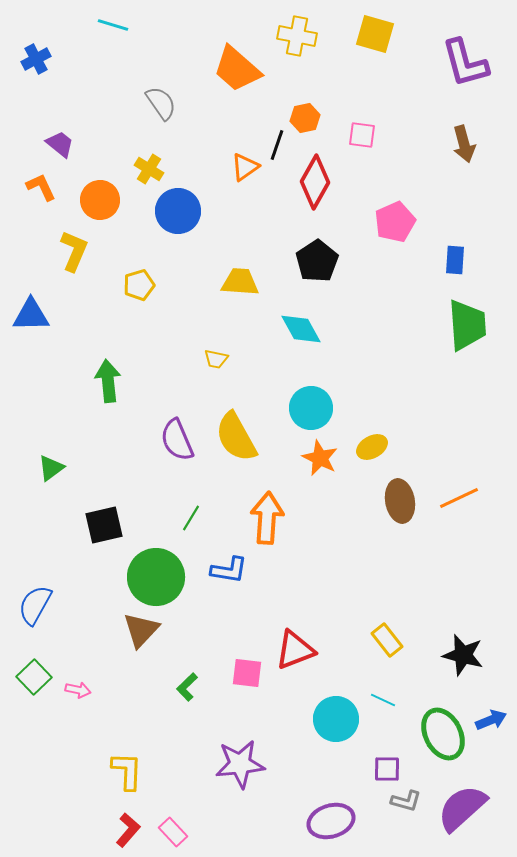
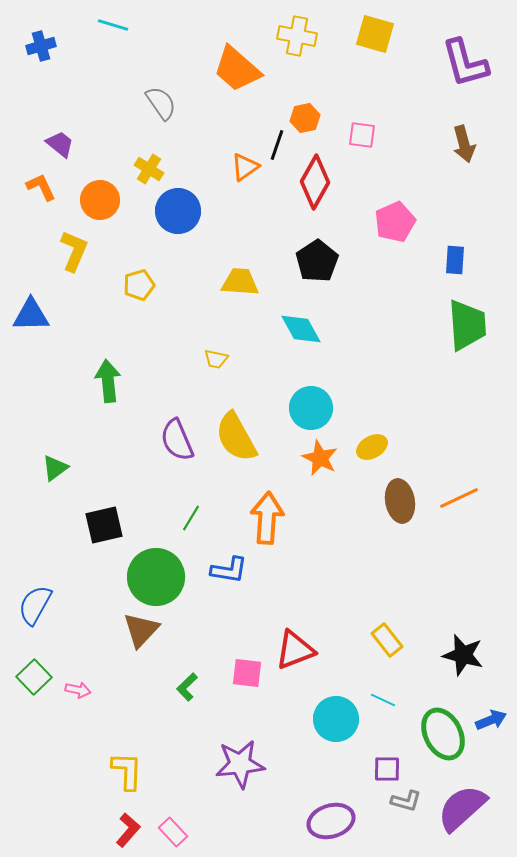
blue cross at (36, 59): moved 5 px right, 13 px up; rotated 12 degrees clockwise
green triangle at (51, 468): moved 4 px right
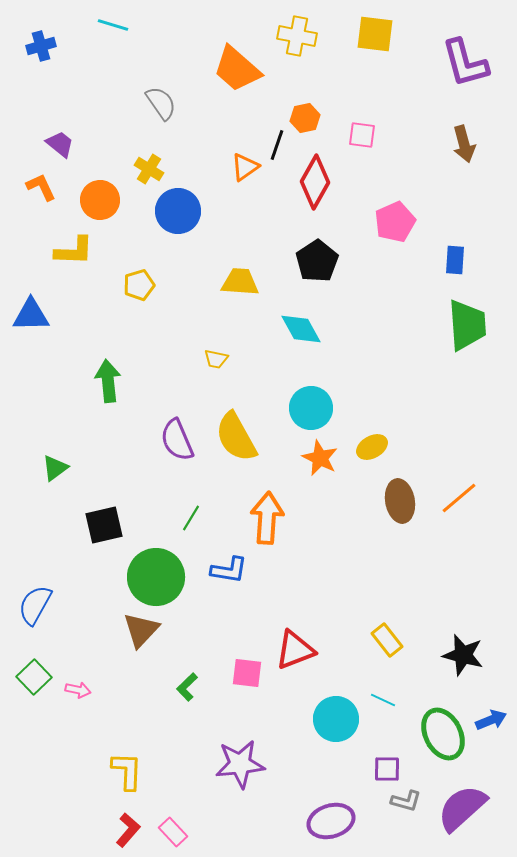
yellow square at (375, 34): rotated 9 degrees counterclockwise
yellow L-shape at (74, 251): rotated 69 degrees clockwise
orange line at (459, 498): rotated 15 degrees counterclockwise
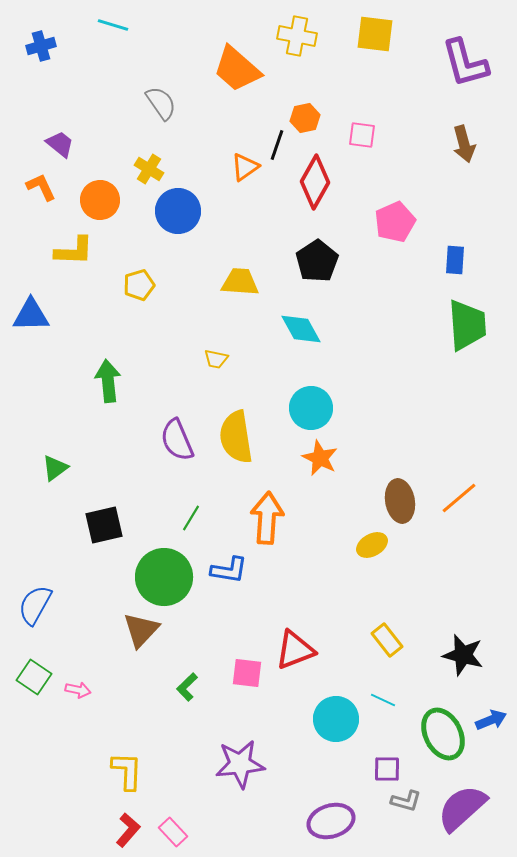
yellow semicircle at (236, 437): rotated 20 degrees clockwise
yellow ellipse at (372, 447): moved 98 px down
green circle at (156, 577): moved 8 px right
green square at (34, 677): rotated 12 degrees counterclockwise
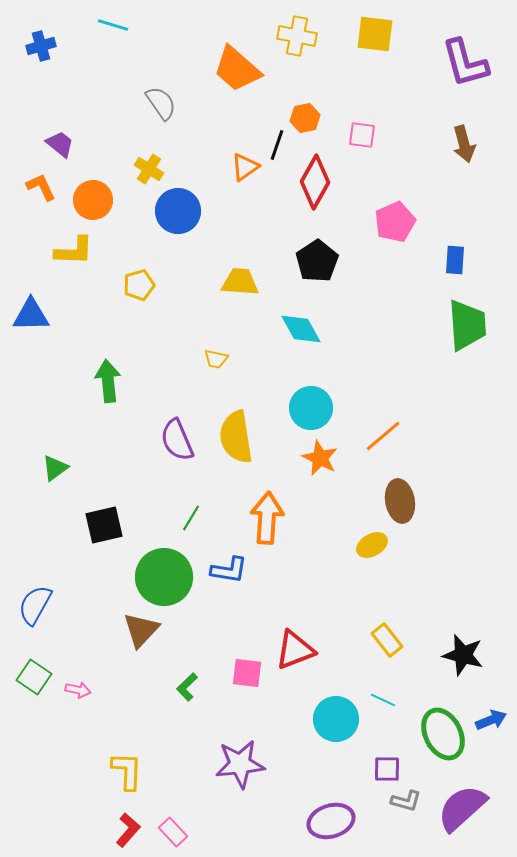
orange circle at (100, 200): moved 7 px left
orange line at (459, 498): moved 76 px left, 62 px up
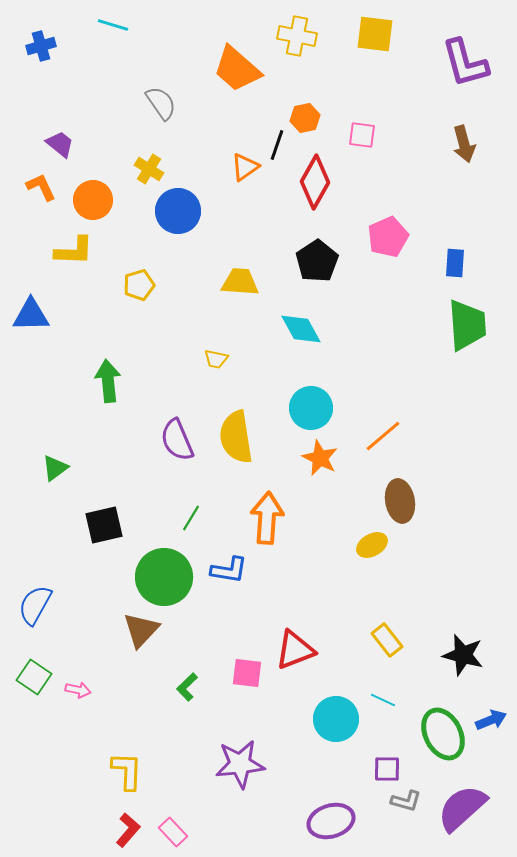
pink pentagon at (395, 222): moved 7 px left, 15 px down
blue rectangle at (455, 260): moved 3 px down
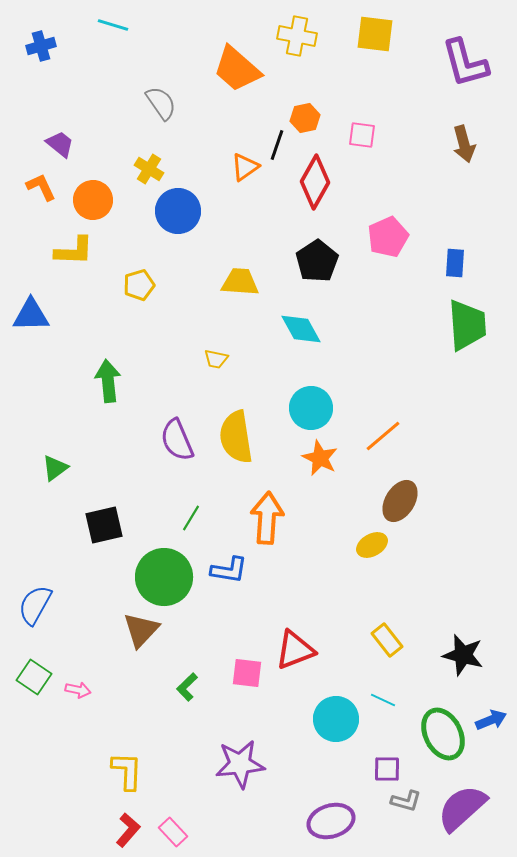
brown ellipse at (400, 501): rotated 42 degrees clockwise
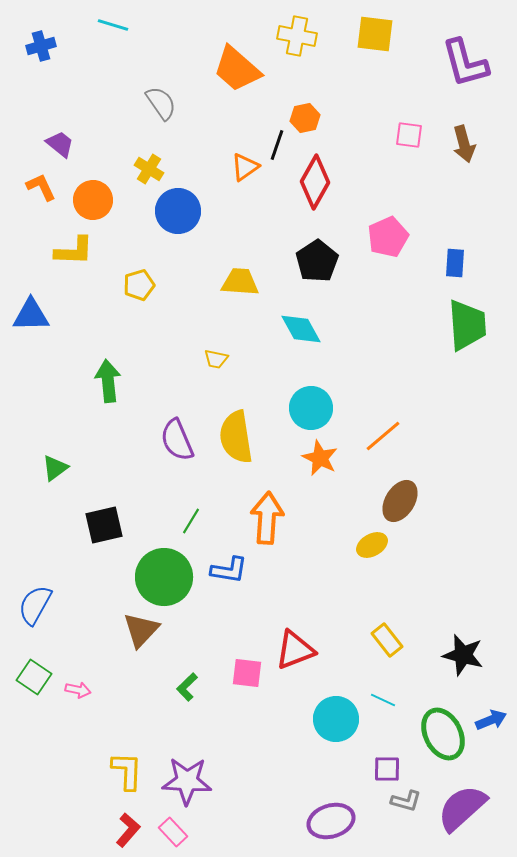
pink square at (362, 135): moved 47 px right
green line at (191, 518): moved 3 px down
purple star at (240, 764): moved 53 px left, 17 px down; rotated 9 degrees clockwise
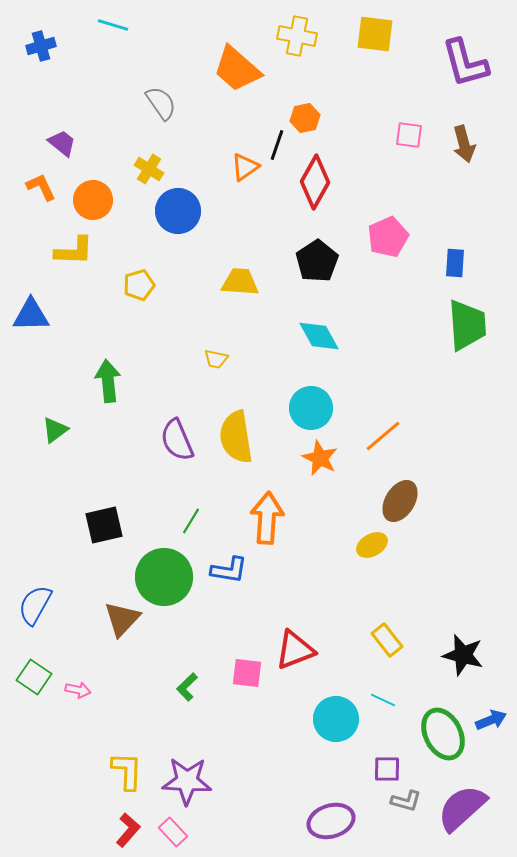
purple trapezoid at (60, 144): moved 2 px right, 1 px up
cyan diamond at (301, 329): moved 18 px right, 7 px down
green triangle at (55, 468): moved 38 px up
brown triangle at (141, 630): moved 19 px left, 11 px up
